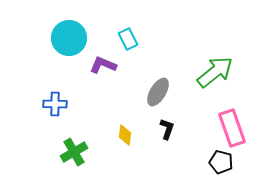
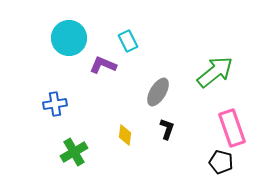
cyan rectangle: moved 2 px down
blue cross: rotated 10 degrees counterclockwise
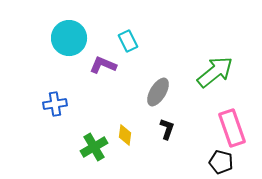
green cross: moved 20 px right, 5 px up
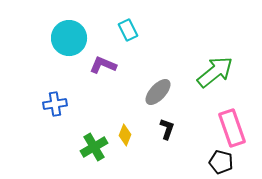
cyan rectangle: moved 11 px up
gray ellipse: rotated 12 degrees clockwise
yellow diamond: rotated 15 degrees clockwise
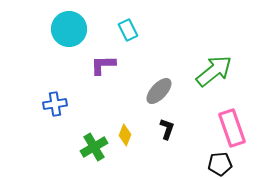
cyan circle: moved 9 px up
purple L-shape: rotated 24 degrees counterclockwise
green arrow: moved 1 px left, 1 px up
gray ellipse: moved 1 px right, 1 px up
black pentagon: moved 1 px left, 2 px down; rotated 20 degrees counterclockwise
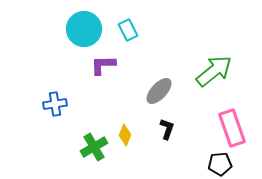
cyan circle: moved 15 px right
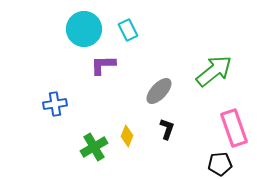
pink rectangle: moved 2 px right
yellow diamond: moved 2 px right, 1 px down
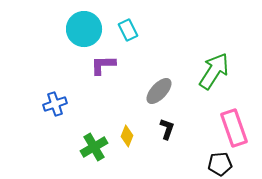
green arrow: rotated 18 degrees counterclockwise
blue cross: rotated 10 degrees counterclockwise
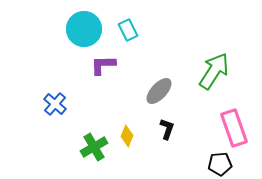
blue cross: rotated 30 degrees counterclockwise
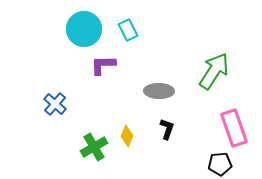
gray ellipse: rotated 48 degrees clockwise
